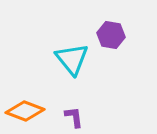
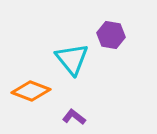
orange diamond: moved 6 px right, 20 px up
purple L-shape: rotated 45 degrees counterclockwise
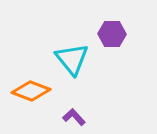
purple hexagon: moved 1 px right, 1 px up; rotated 8 degrees counterclockwise
purple L-shape: rotated 10 degrees clockwise
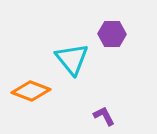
purple L-shape: moved 30 px right, 1 px up; rotated 15 degrees clockwise
